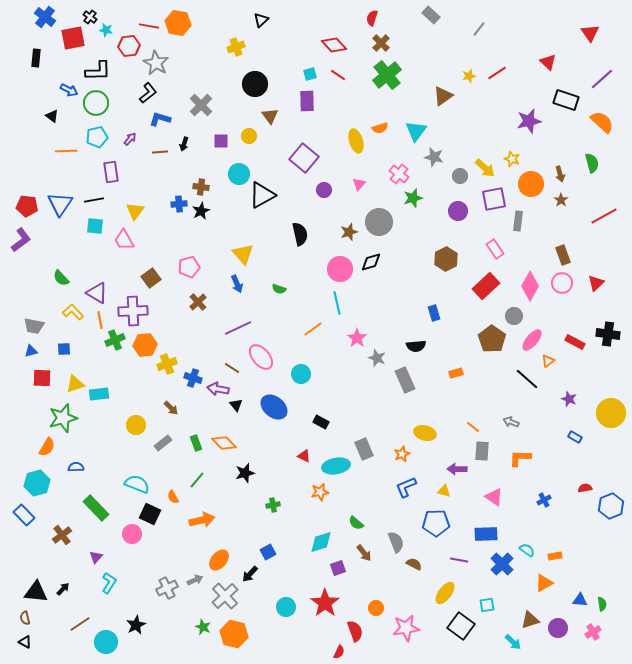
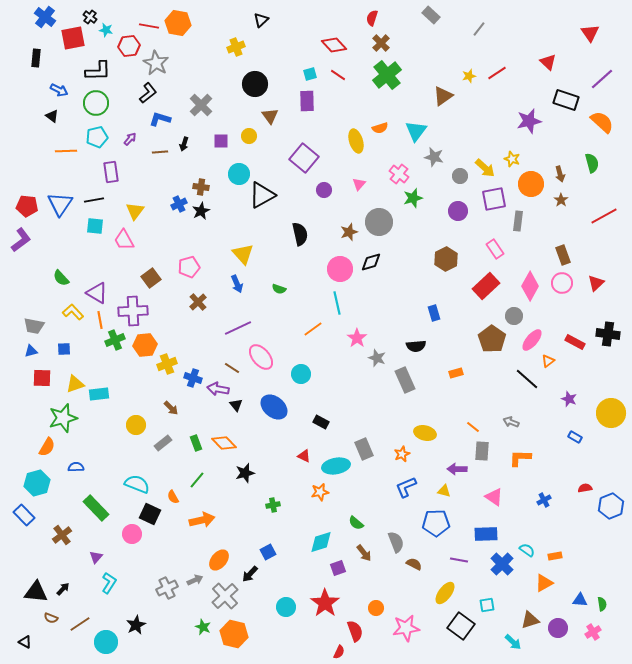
blue arrow at (69, 90): moved 10 px left
blue cross at (179, 204): rotated 21 degrees counterclockwise
brown semicircle at (25, 618): moved 26 px right; rotated 56 degrees counterclockwise
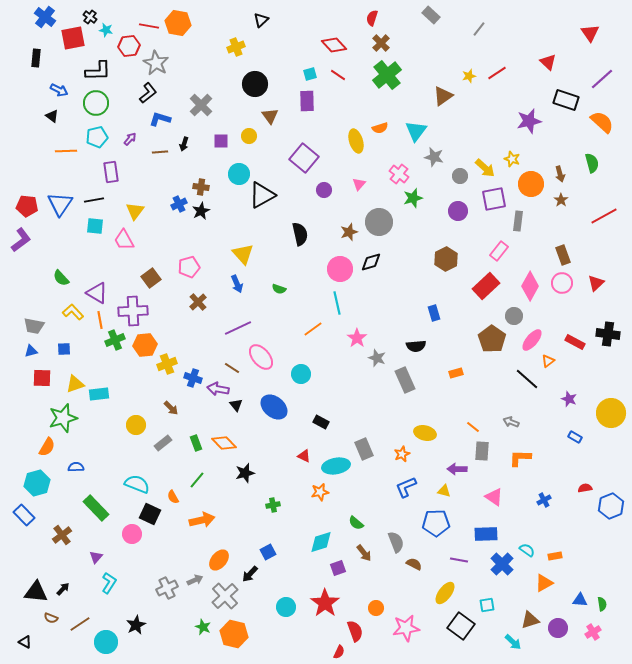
pink rectangle at (495, 249): moved 4 px right, 2 px down; rotated 72 degrees clockwise
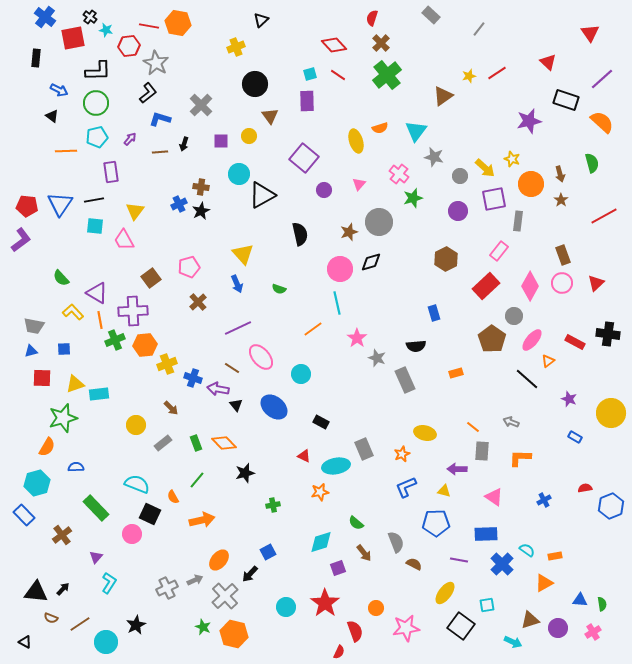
cyan arrow at (513, 642): rotated 18 degrees counterclockwise
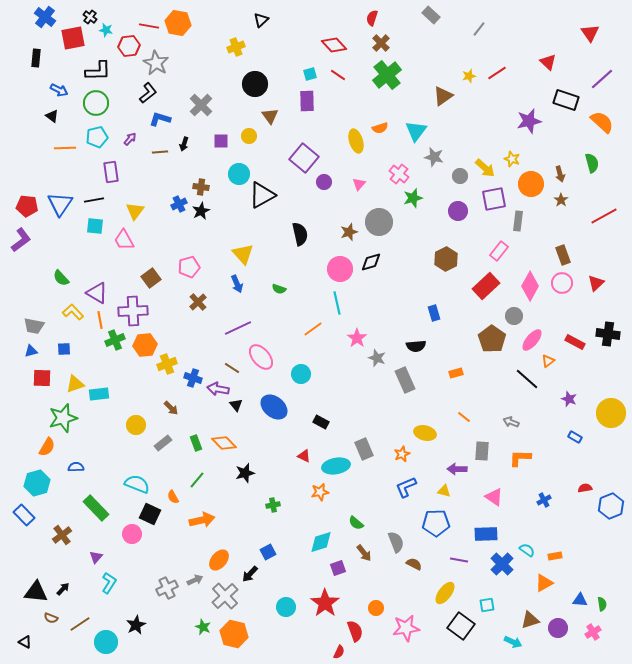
orange line at (66, 151): moved 1 px left, 3 px up
purple circle at (324, 190): moved 8 px up
orange line at (473, 427): moved 9 px left, 10 px up
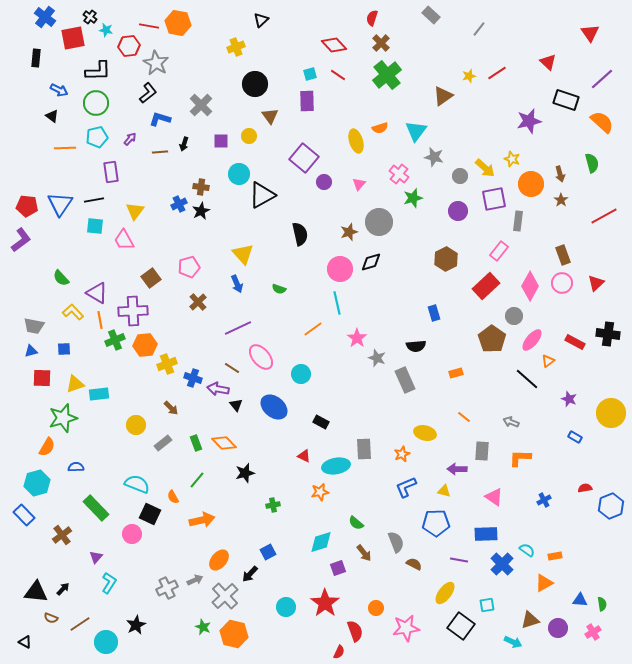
gray rectangle at (364, 449): rotated 20 degrees clockwise
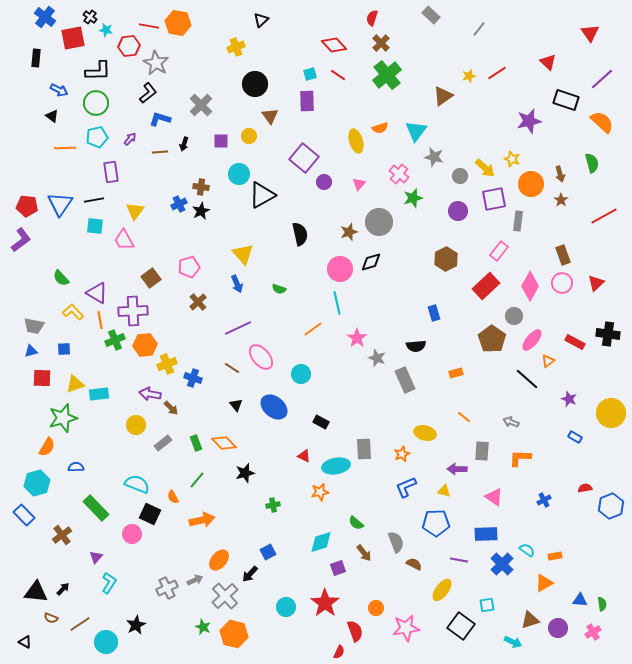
purple arrow at (218, 389): moved 68 px left, 5 px down
yellow ellipse at (445, 593): moved 3 px left, 3 px up
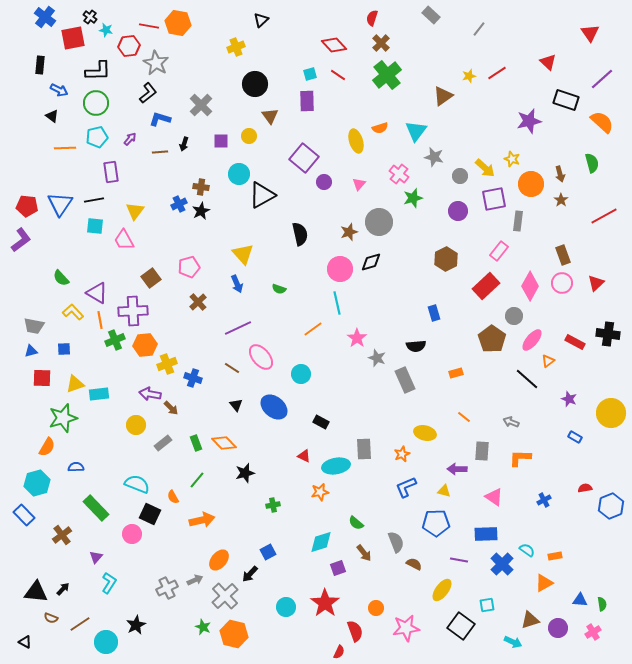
black rectangle at (36, 58): moved 4 px right, 7 px down
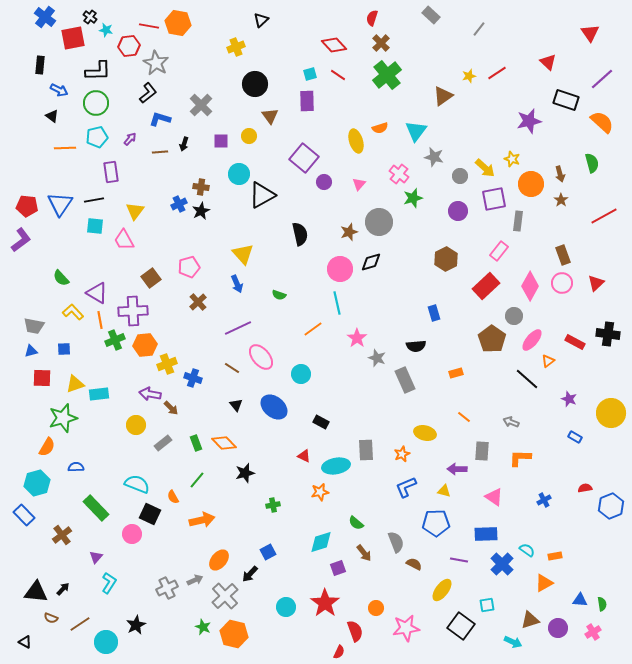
green semicircle at (279, 289): moved 6 px down
gray rectangle at (364, 449): moved 2 px right, 1 px down
